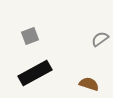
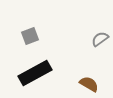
brown semicircle: rotated 12 degrees clockwise
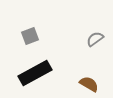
gray semicircle: moved 5 px left
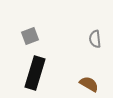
gray semicircle: rotated 60 degrees counterclockwise
black rectangle: rotated 44 degrees counterclockwise
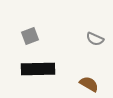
gray semicircle: rotated 60 degrees counterclockwise
black rectangle: moved 3 px right, 4 px up; rotated 72 degrees clockwise
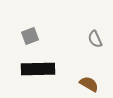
gray semicircle: rotated 42 degrees clockwise
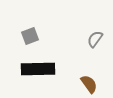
gray semicircle: rotated 60 degrees clockwise
brown semicircle: rotated 24 degrees clockwise
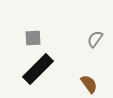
gray square: moved 3 px right, 2 px down; rotated 18 degrees clockwise
black rectangle: rotated 44 degrees counterclockwise
